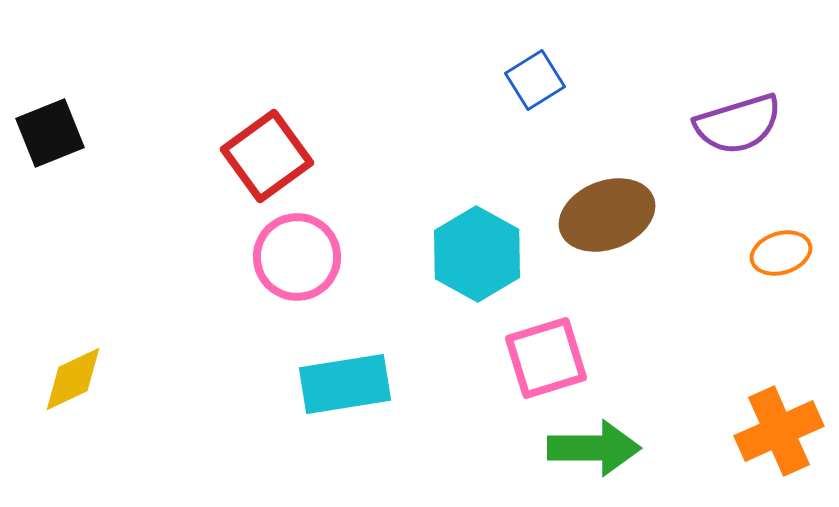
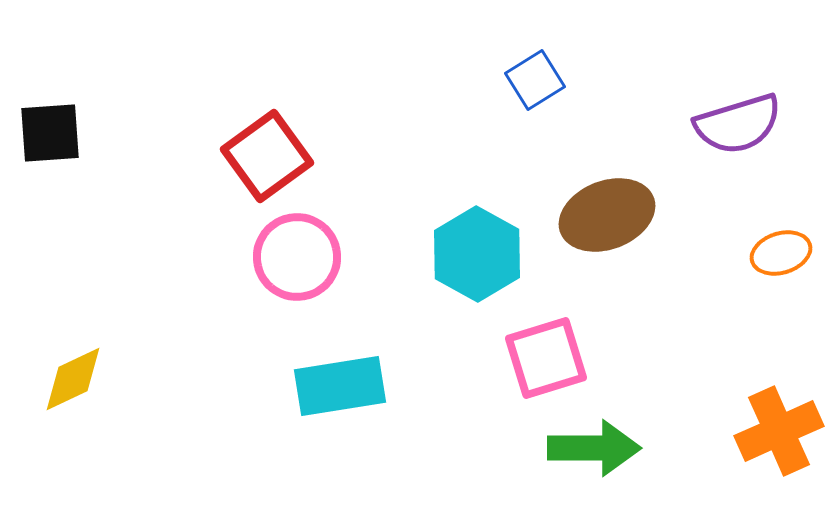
black square: rotated 18 degrees clockwise
cyan rectangle: moved 5 px left, 2 px down
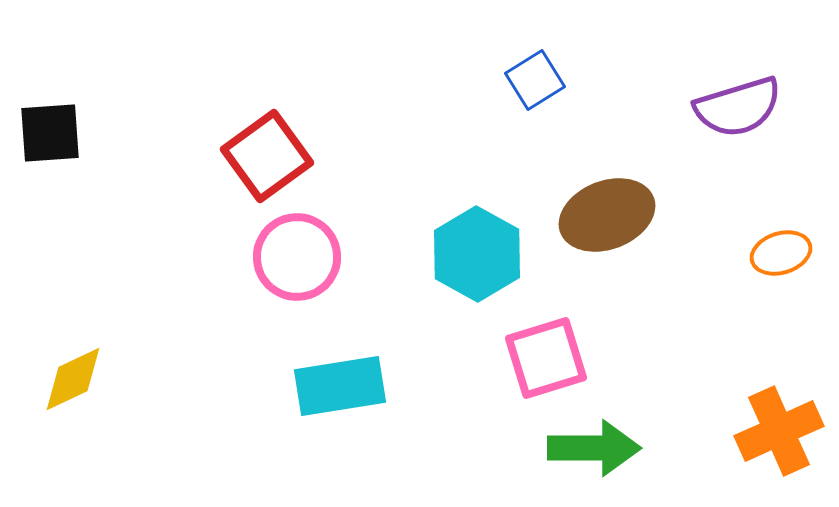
purple semicircle: moved 17 px up
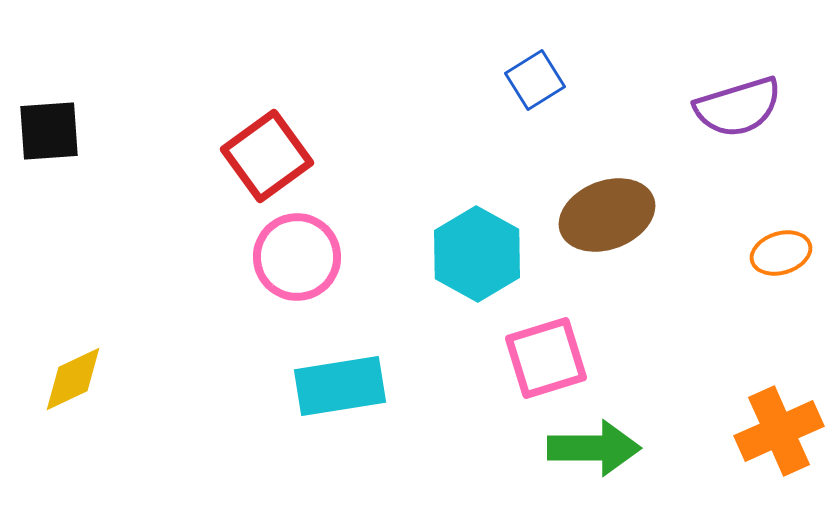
black square: moved 1 px left, 2 px up
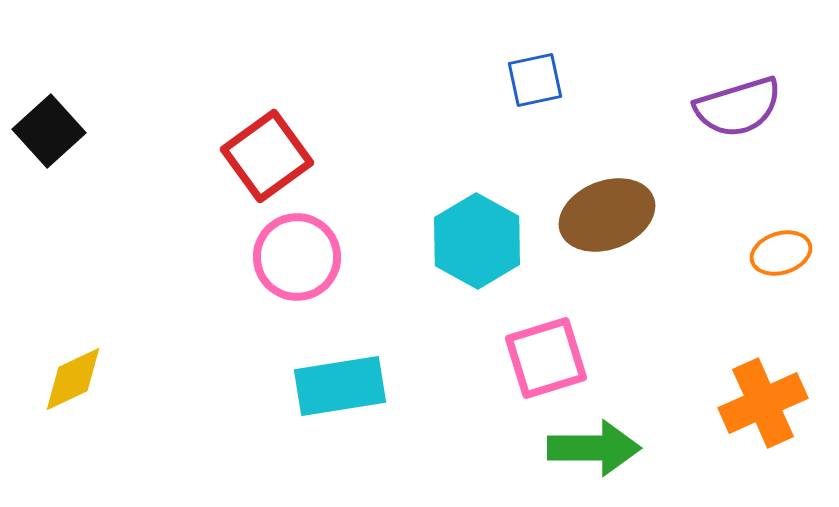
blue square: rotated 20 degrees clockwise
black square: rotated 38 degrees counterclockwise
cyan hexagon: moved 13 px up
orange cross: moved 16 px left, 28 px up
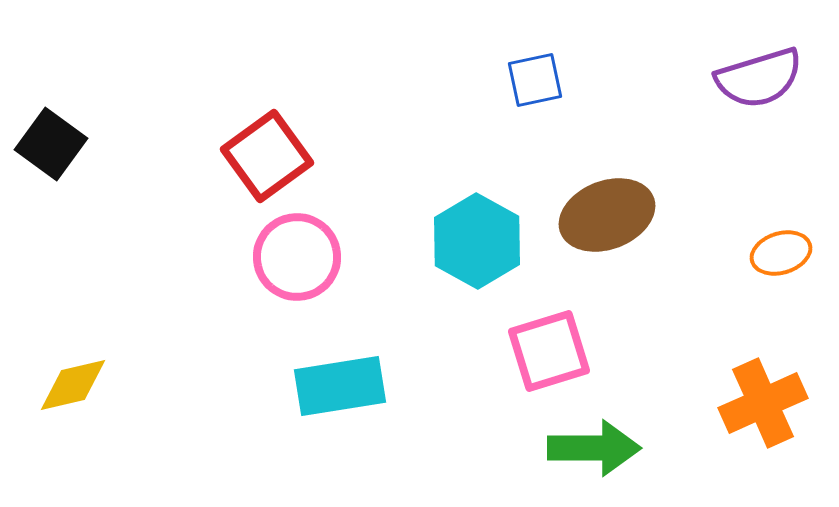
purple semicircle: moved 21 px right, 29 px up
black square: moved 2 px right, 13 px down; rotated 12 degrees counterclockwise
pink square: moved 3 px right, 7 px up
yellow diamond: moved 6 px down; rotated 12 degrees clockwise
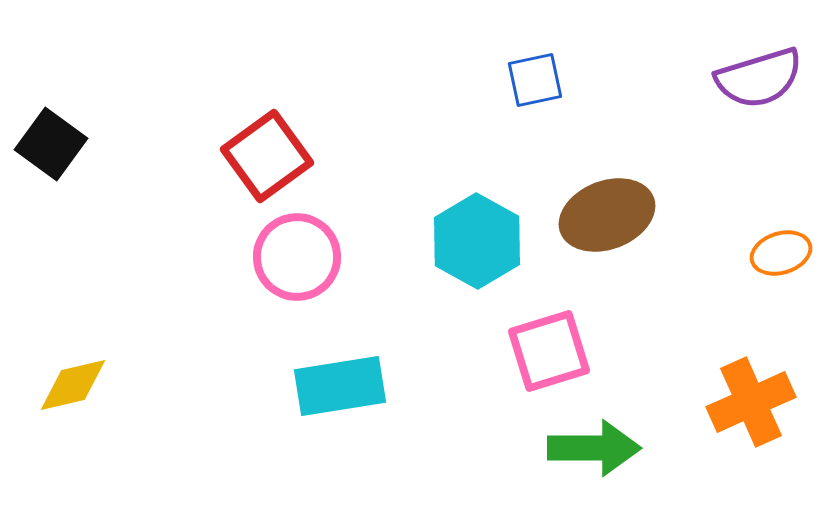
orange cross: moved 12 px left, 1 px up
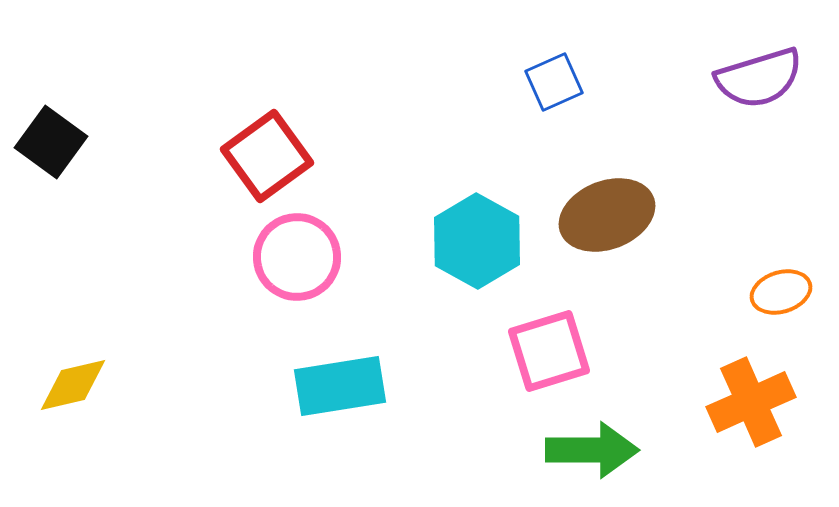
blue square: moved 19 px right, 2 px down; rotated 12 degrees counterclockwise
black square: moved 2 px up
orange ellipse: moved 39 px down
green arrow: moved 2 px left, 2 px down
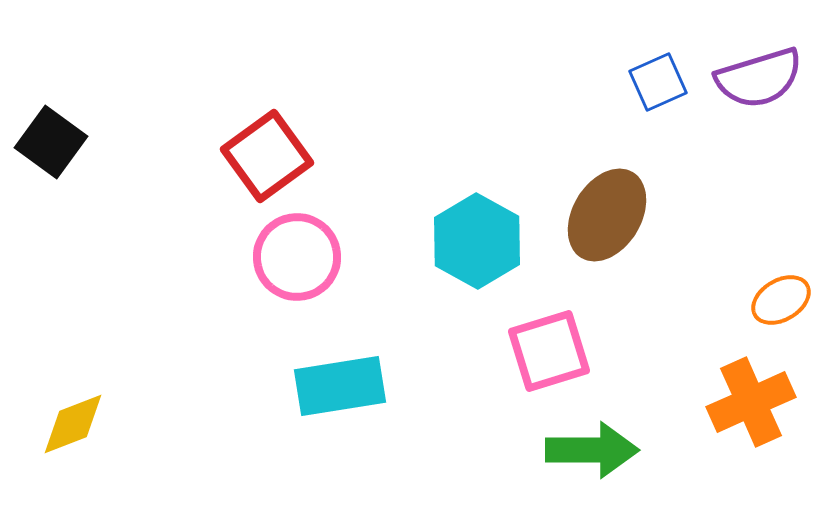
blue square: moved 104 px right
brown ellipse: rotated 38 degrees counterclockwise
orange ellipse: moved 8 px down; rotated 14 degrees counterclockwise
yellow diamond: moved 39 px down; rotated 8 degrees counterclockwise
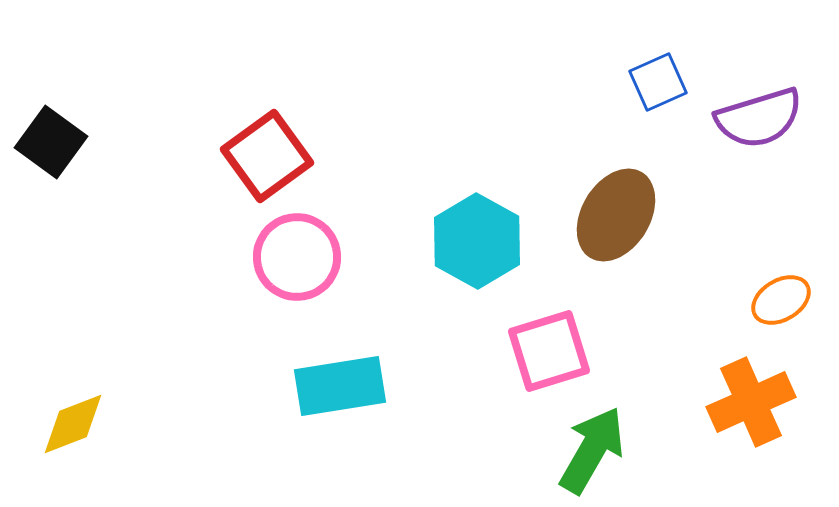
purple semicircle: moved 40 px down
brown ellipse: moved 9 px right
green arrow: rotated 60 degrees counterclockwise
